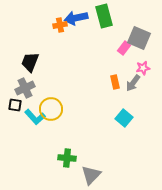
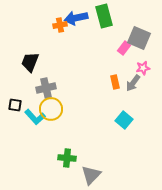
gray cross: moved 21 px right; rotated 12 degrees clockwise
cyan square: moved 2 px down
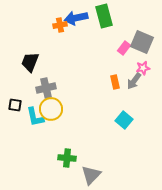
gray square: moved 3 px right, 4 px down
gray arrow: moved 1 px right, 2 px up
cyan L-shape: rotated 30 degrees clockwise
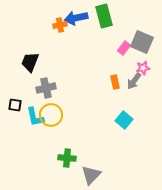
yellow circle: moved 6 px down
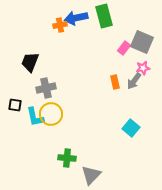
yellow circle: moved 1 px up
cyan square: moved 7 px right, 8 px down
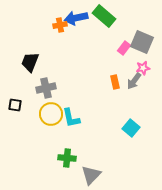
green rectangle: rotated 35 degrees counterclockwise
cyan L-shape: moved 36 px right, 1 px down
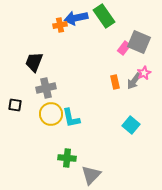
green rectangle: rotated 15 degrees clockwise
gray square: moved 3 px left
black trapezoid: moved 4 px right
pink star: moved 1 px right, 5 px down; rotated 16 degrees counterclockwise
cyan square: moved 3 px up
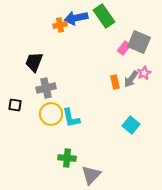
gray arrow: moved 3 px left, 2 px up
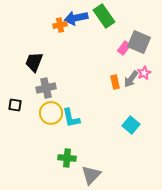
yellow circle: moved 1 px up
